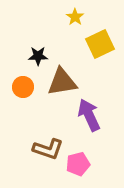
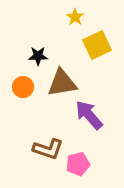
yellow square: moved 3 px left, 1 px down
brown triangle: moved 1 px down
purple arrow: rotated 16 degrees counterclockwise
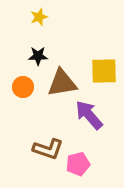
yellow star: moved 36 px left; rotated 18 degrees clockwise
yellow square: moved 7 px right, 26 px down; rotated 24 degrees clockwise
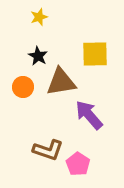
black star: rotated 30 degrees clockwise
yellow square: moved 9 px left, 17 px up
brown triangle: moved 1 px left, 1 px up
brown L-shape: moved 1 px down
pink pentagon: rotated 25 degrees counterclockwise
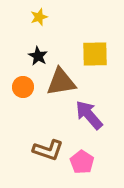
pink pentagon: moved 4 px right, 2 px up
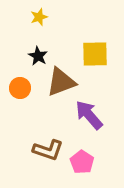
brown triangle: rotated 12 degrees counterclockwise
orange circle: moved 3 px left, 1 px down
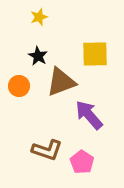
orange circle: moved 1 px left, 2 px up
brown L-shape: moved 1 px left
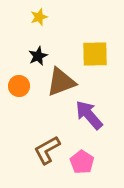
black star: rotated 18 degrees clockwise
brown L-shape: rotated 132 degrees clockwise
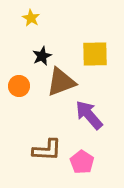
yellow star: moved 8 px left, 1 px down; rotated 24 degrees counterclockwise
black star: moved 4 px right
brown L-shape: rotated 148 degrees counterclockwise
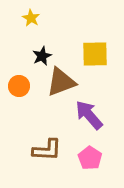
pink pentagon: moved 8 px right, 4 px up
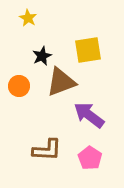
yellow star: moved 3 px left
yellow square: moved 7 px left, 4 px up; rotated 8 degrees counterclockwise
purple arrow: rotated 12 degrees counterclockwise
